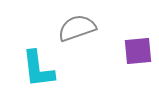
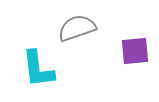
purple square: moved 3 px left
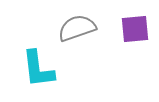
purple square: moved 22 px up
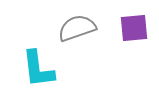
purple square: moved 1 px left, 1 px up
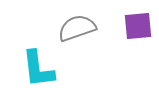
purple square: moved 4 px right, 2 px up
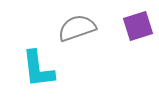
purple square: rotated 12 degrees counterclockwise
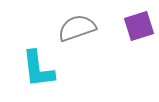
purple square: moved 1 px right
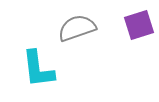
purple square: moved 1 px up
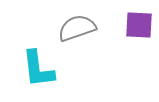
purple square: rotated 20 degrees clockwise
